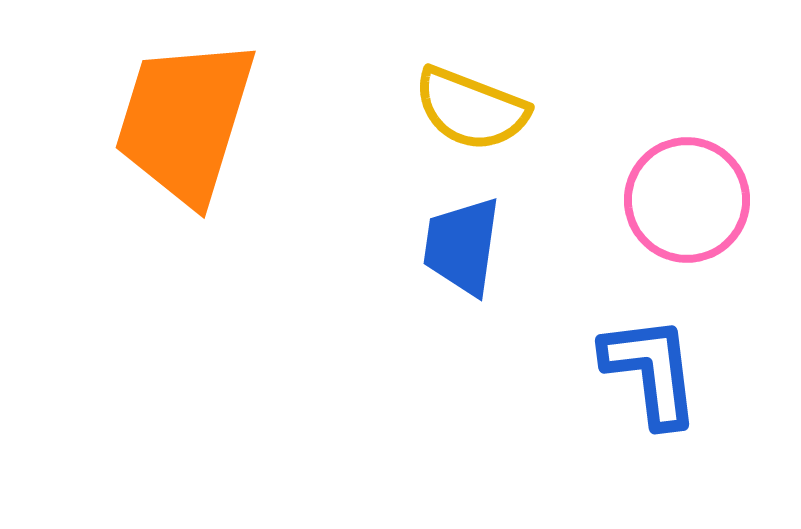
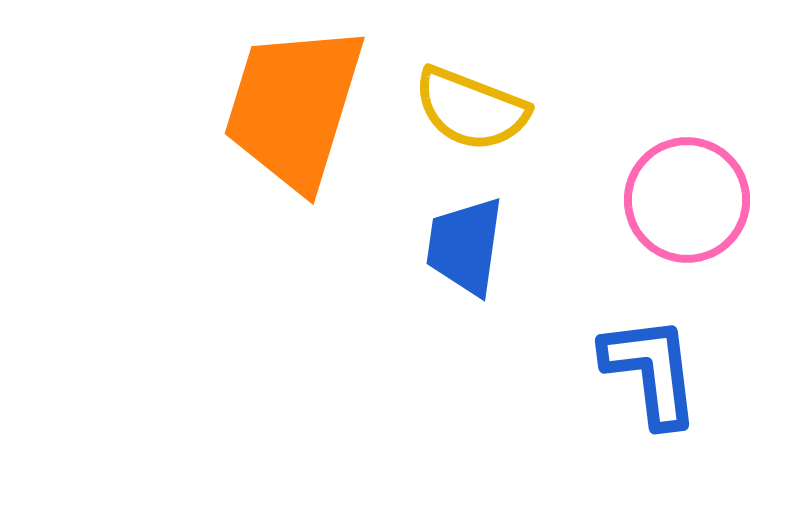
orange trapezoid: moved 109 px right, 14 px up
blue trapezoid: moved 3 px right
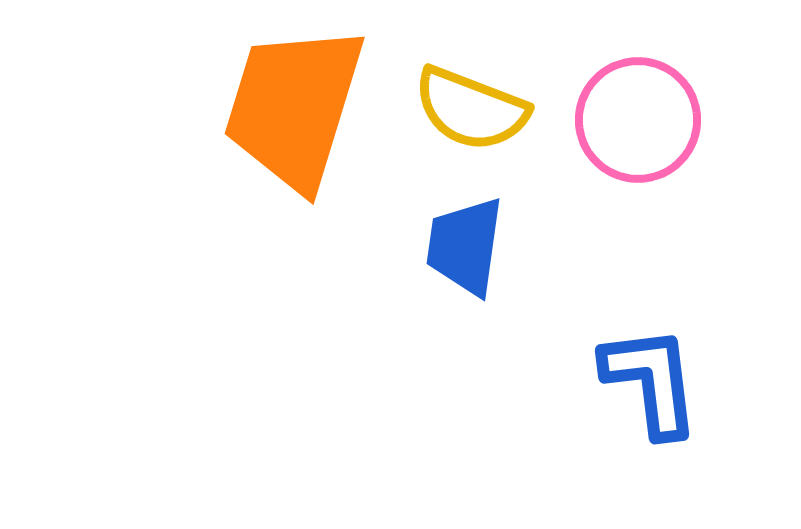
pink circle: moved 49 px left, 80 px up
blue L-shape: moved 10 px down
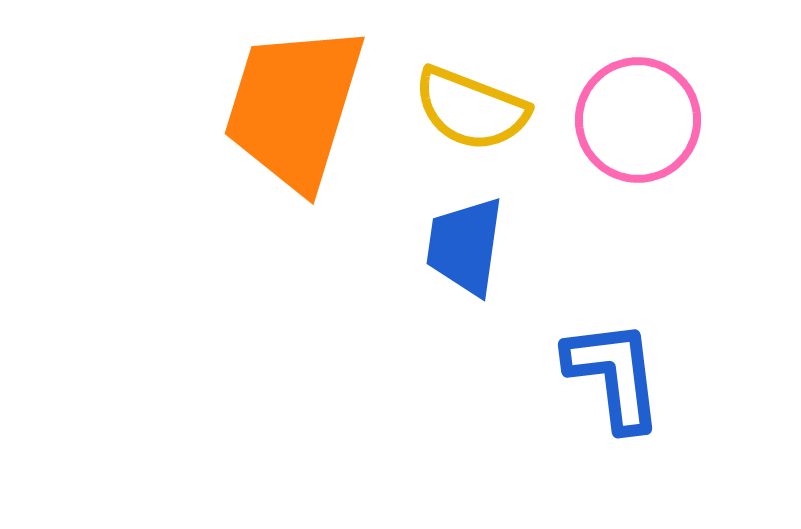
blue L-shape: moved 37 px left, 6 px up
